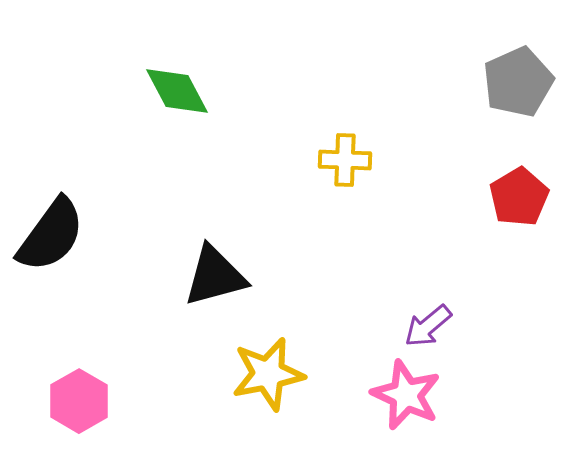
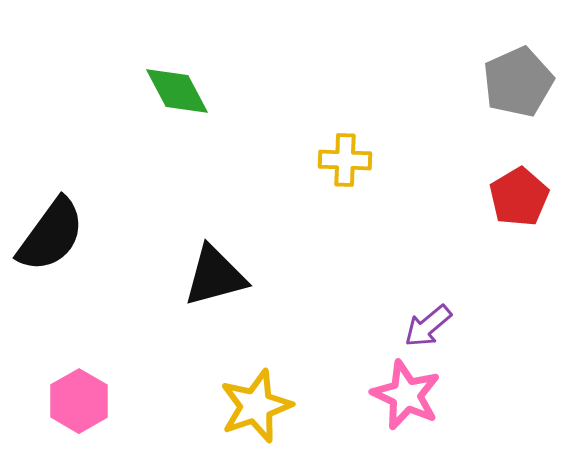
yellow star: moved 12 px left, 32 px down; rotated 8 degrees counterclockwise
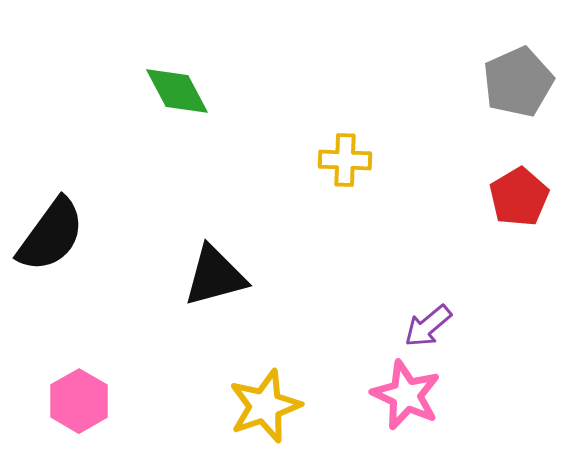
yellow star: moved 9 px right
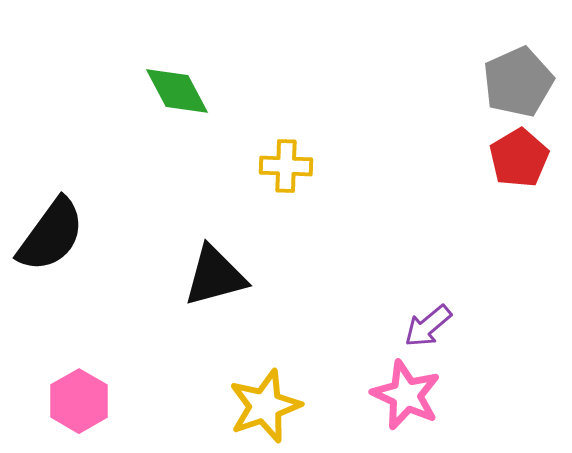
yellow cross: moved 59 px left, 6 px down
red pentagon: moved 39 px up
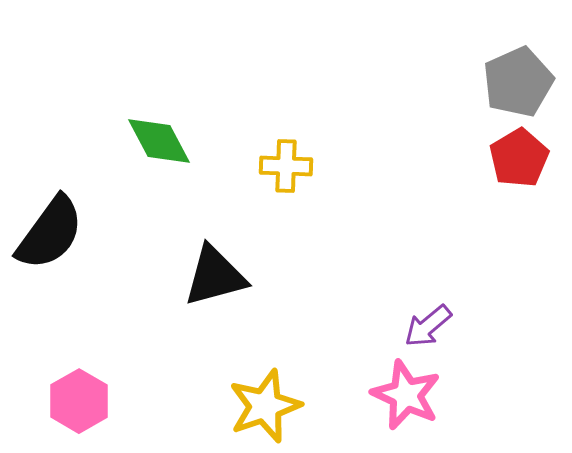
green diamond: moved 18 px left, 50 px down
black semicircle: moved 1 px left, 2 px up
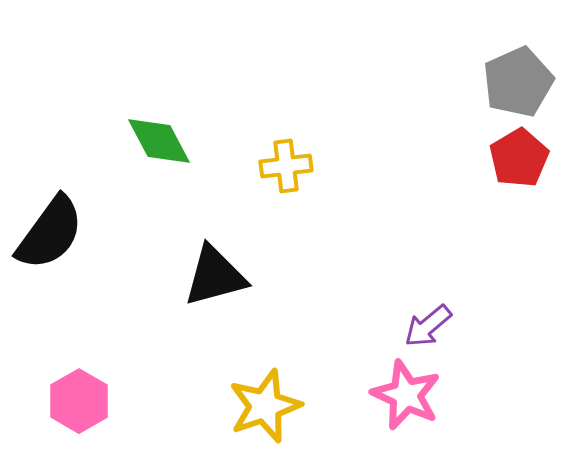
yellow cross: rotated 9 degrees counterclockwise
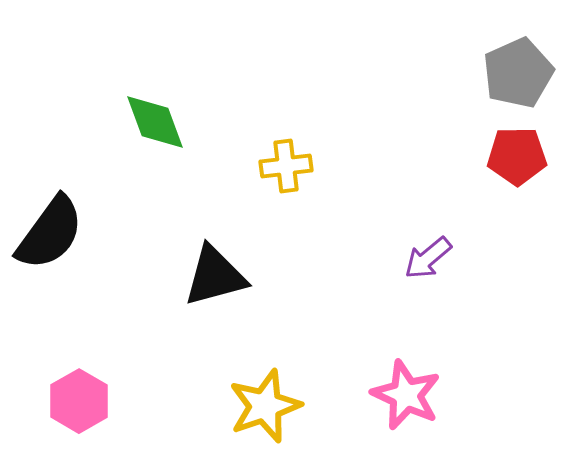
gray pentagon: moved 9 px up
green diamond: moved 4 px left, 19 px up; rotated 8 degrees clockwise
red pentagon: moved 2 px left, 2 px up; rotated 30 degrees clockwise
purple arrow: moved 68 px up
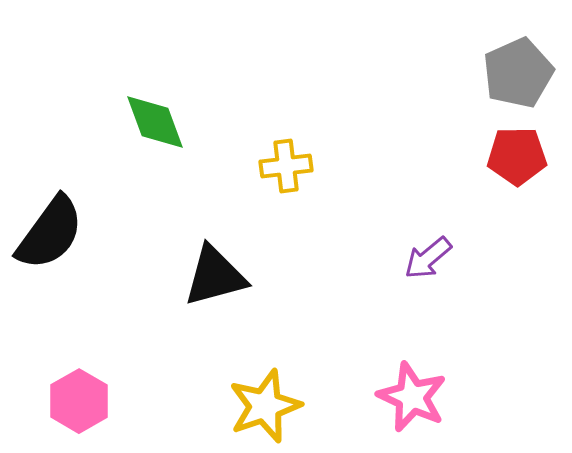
pink star: moved 6 px right, 2 px down
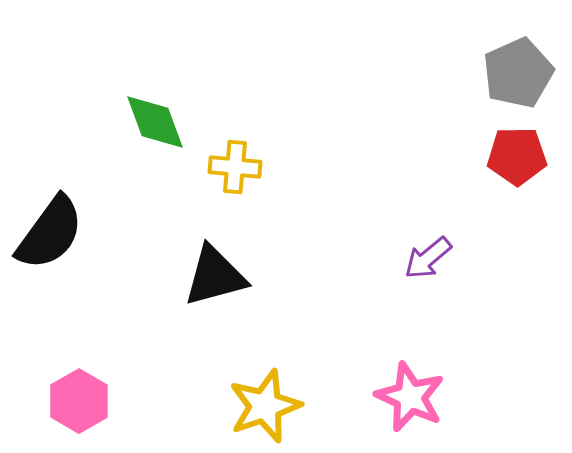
yellow cross: moved 51 px left, 1 px down; rotated 12 degrees clockwise
pink star: moved 2 px left
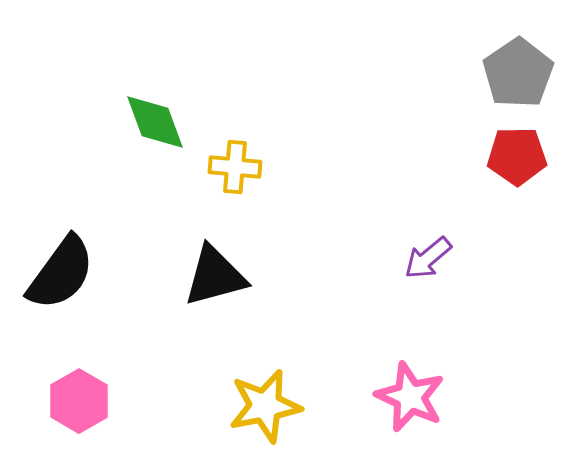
gray pentagon: rotated 10 degrees counterclockwise
black semicircle: moved 11 px right, 40 px down
yellow star: rotated 8 degrees clockwise
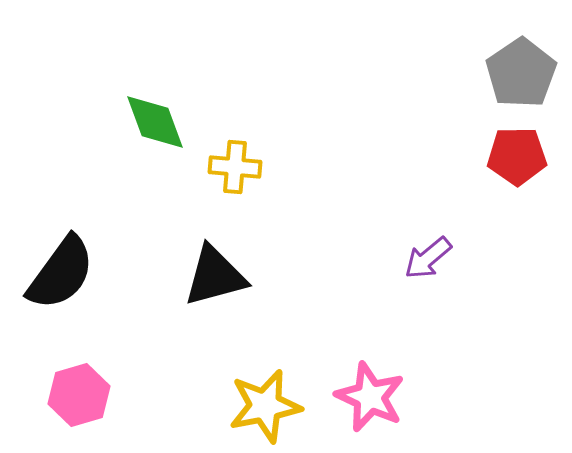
gray pentagon: moved 3 px right
pink star: moved 40 px left
pink hexagon: moved 6 px up; rotated 14 degrees clockwise
